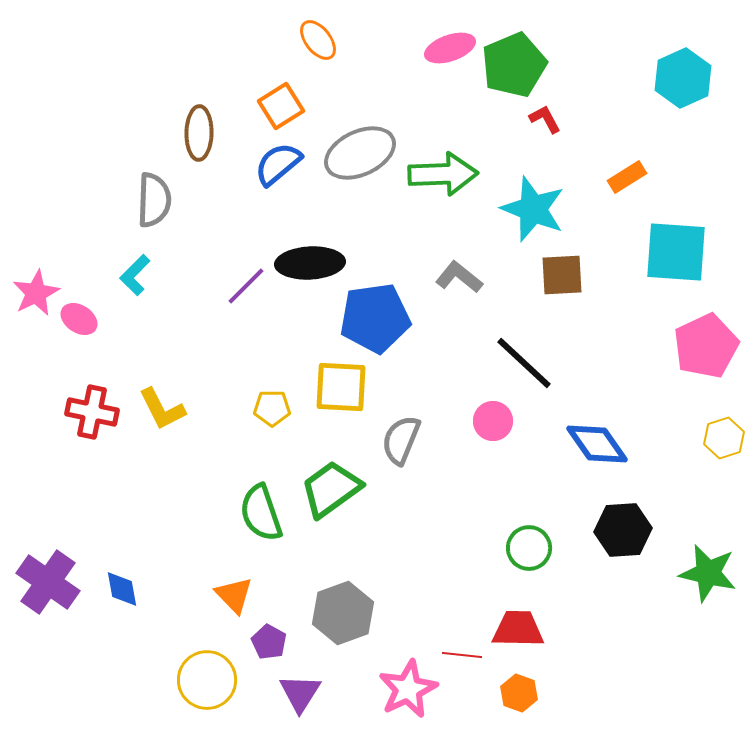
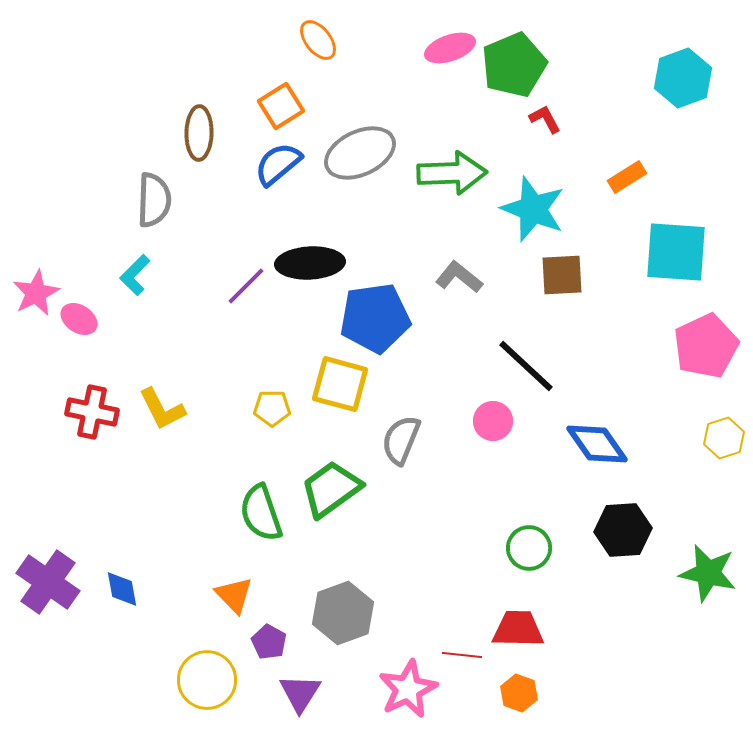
cyan hexagon at (683, 78): rotated 4 degrees clockwise
green arrow at (443, 174): moved 9 px right, 1 px up
black line at (524, 363): moved 2 px right, 3 px down
yellow square at (341, 387): moved 1 px left, 3 px up; rotated 12 degrees clockwise
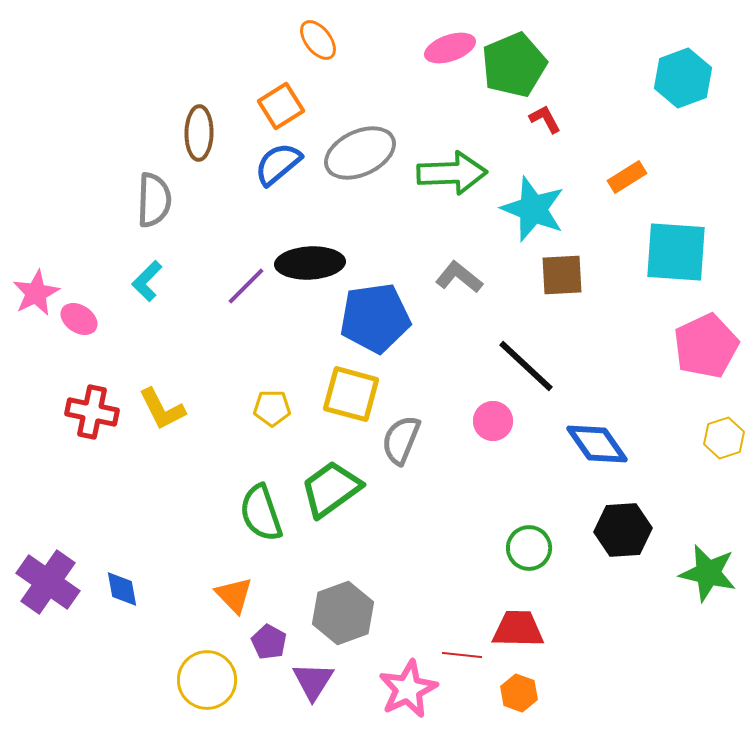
cyan L-shape at (135, 275): moved 12 px right, 6 px down
yellow square at (340, 384): moved 11 px right, 10 px down
purple triangle at (300, 693): moved 13 px right, 12 px up
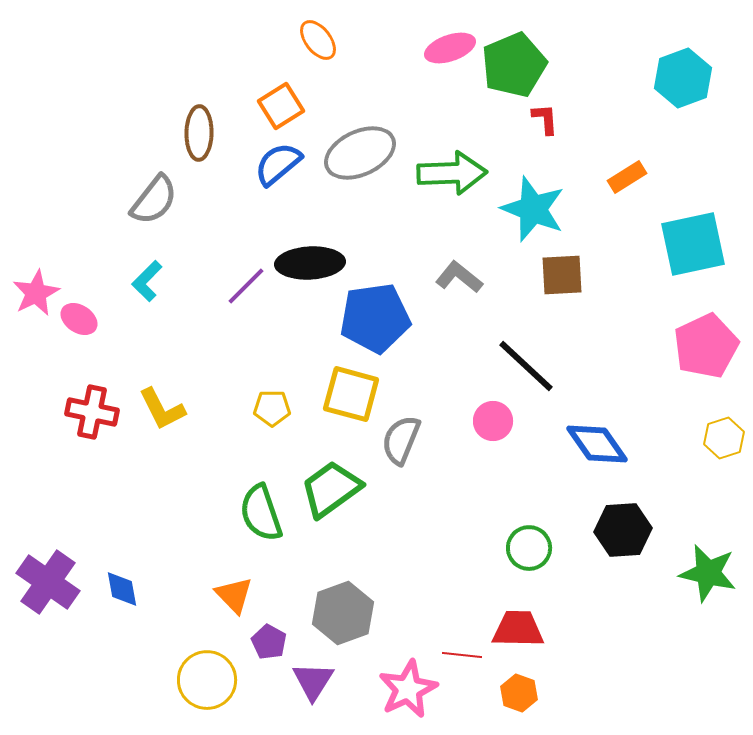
red L-shape at (545, 119): rotated 24 degrees clockwise
gray semicircle at (154, 200): rotated 36 degrees clockwise
cyan square at (676, 252): moved 17 px right, 8 px up; rotated 16 degrees counterclockwise
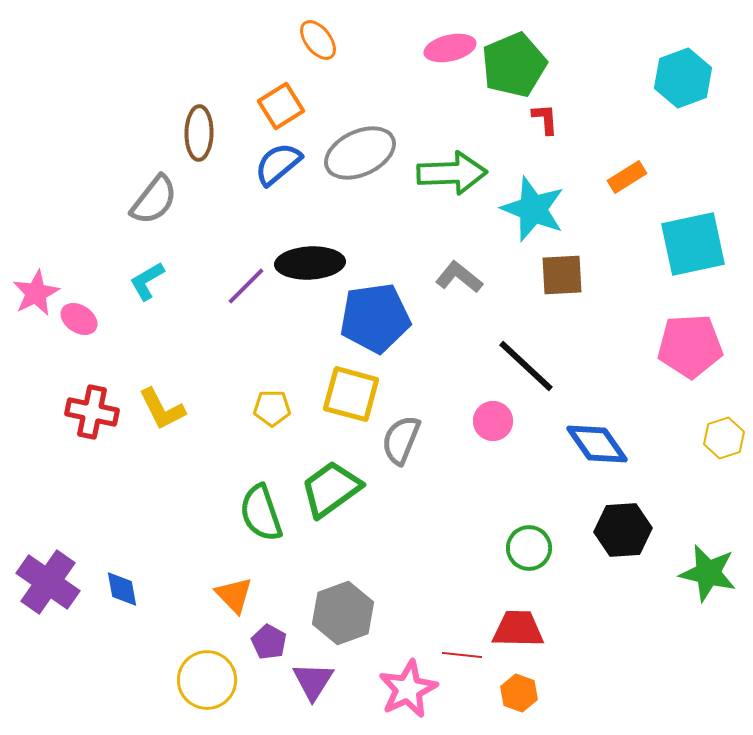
pink ellipse at (450, 48): rotated 6 degrees clockwise
cyan L-shape at (147, 281): rotated 15 degrees clockwise
pink pentagon at (706, 346): moved 16 px left; rotated 22 degrees clockwise
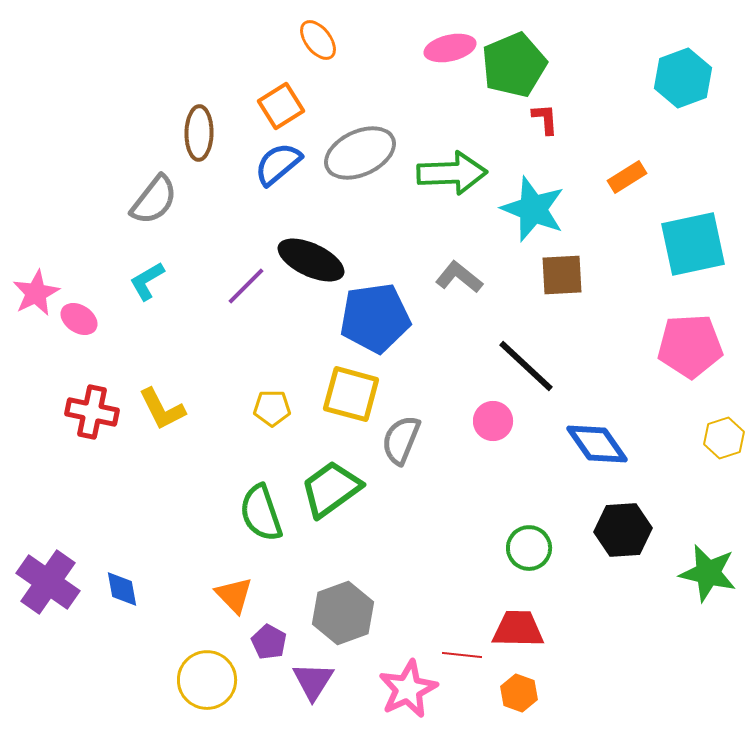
black ellipse at (310, 263): moved 1 px right, 3 px up; rotated 28 degrees clockwise
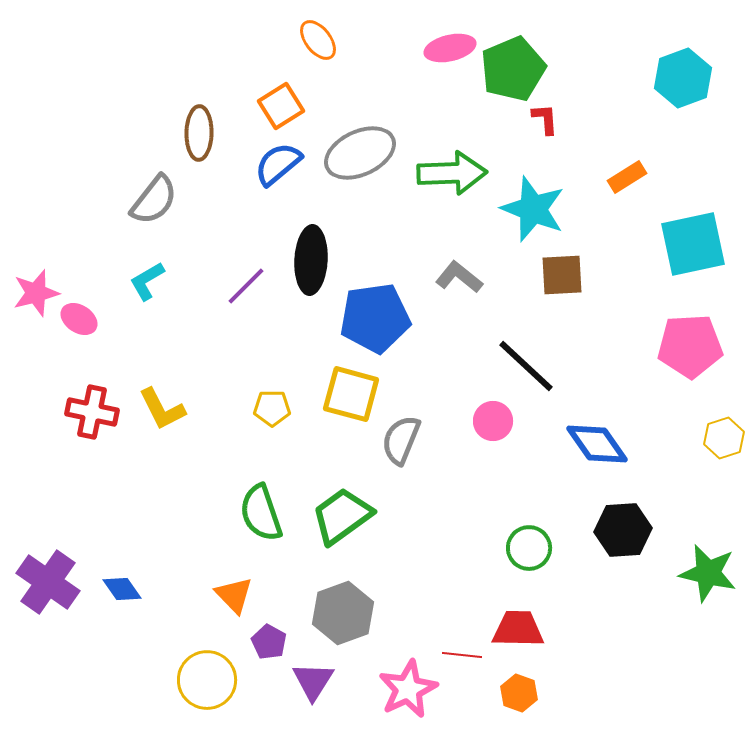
green pentagon at (514, 65): moved 1 px left, 4 px down
black ellipse at (311, 260): rotated 68 degrees clockwise
pink star at (36, 293): rotated 12 degrees clockwise
green trapezoid at (331, 489): moved 11 px right, 27 px down
blue diamond at (122, 589): rotated 24 degrees counterclockwise
